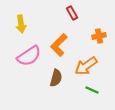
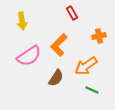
yellow arrow: moved 1 px right, 3 px up
brown semicircle: rotated 18 degrees clockwise
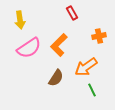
yellow arrow: moved 2 px left, 1 px up
pink semicircle: moved 8 px up
orange arrow: moved 1 px down
green line: rotated 40 degrees clockwise
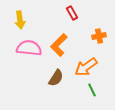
pink semicircle: rotated 140 degrees counterclockwise
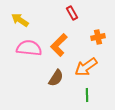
yellow arrow: rotated 132 degrees clockwise
orange cross: moved 1 px left, 1 px down
green line: moved 5 px left, 5 px down; rotated 24 degrees clockwise
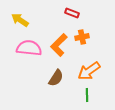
red rectangle: rotated 40 degrees counterclockwise
orange cross: moved 16 px left
orange arrow: moved 3 px right, 4 px down
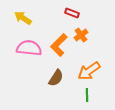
yellow arrow: moved 3 px right, 2 px up
orange cross: moved 1 px left, 2 px up; rotated 24 degrees counterclockwise
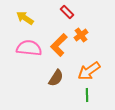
red rectangle: moved 5 px left, 1 px up; rotated 24 degrees clockwise
yellow arrow: moved 2 px right
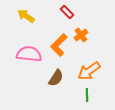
yellow arrow: moved 1 px right, 2 px up
pink semicircle: moved 6 px down
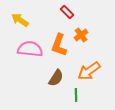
yellow arrow: moved 6 px left, 4 px down
orange L-shape: rotated 25 degrees counterclockwise
pink semicircle: moved 1 px right, 5 px up
green line: moved 11 px left
